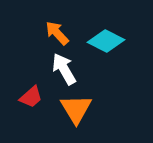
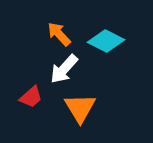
orange arrow: moved 2 px right, 1 px down
white arrow: rotated 108 degrees counterclockwise
orange triangle: moved 4 px right, 1 px up
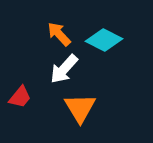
cyan diamond: moved 2 px left, 1 px up
red trapezoid: moved 11 px left; rotated 10 degrees counterclockwise
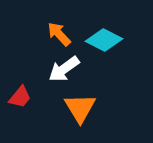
white arrow: rotated 12 degrees clockwise
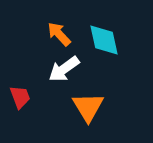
cyan diamond: rotated 51 degrees clockwise
red trapezoid: rotated 60 degrees counterclockwise
orange triangle: moved 8 px right, 1 px up
